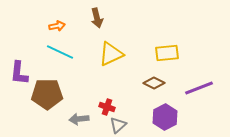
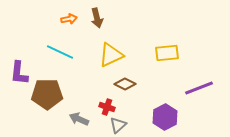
orange arrow: moved 12 px right, 7 px up
yellow triangle: moved 1 px down
brown diamond: moved 29 px left, 1 px down
gray arrow: rotated 30 degrees clockwise
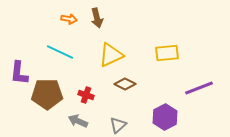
orange arrow: rotated 21 degrees clockwise
red cross: moved 21 px left, 12 px up
gray arrow: moved 1 px left, 2 px down
